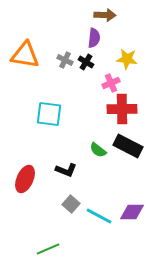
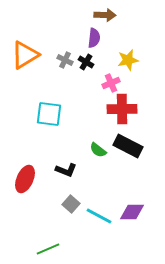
orange triangle: rotated 40 degrees counterclockwise
yellow star: moved 1 px right, 1 px down; rotated 20 degrees counterclockwise
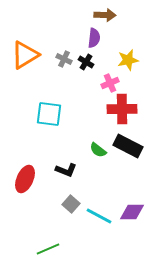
gray cross: moved 1 px left, 1 px up
pink cross: moved 1 px left
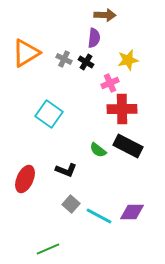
orange triangle: moved 1 px right, 2 px up
cyan square: rotated 28 degrees clockwise
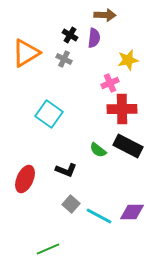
black cross: moved 16 px left, 27 px up
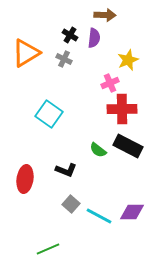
yellow star: rotated 10 degrees counterclockwise
red ellipse: rotated 16 degrees counterclockwise
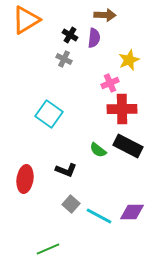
orange triangle: moved 33 px up
yellow star: moved 1 px right
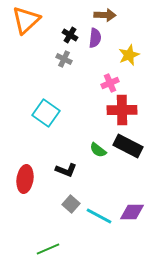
orange triangle: rotated 12 degrees counterclockwise
purple semicircle: moved 1 px right
yellow star: moved 5 px up
red cross: moved 1 px down
cyan square: moved 3 px left, 1 px up
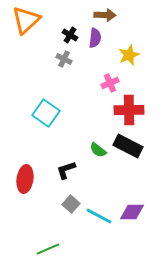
red cross: moved 7 px right
black L-shape: rotated 140 degrees clockwise
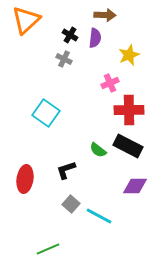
purple diamond: moved 3 px right, 26 px up
